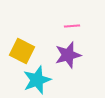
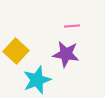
yellow square: moved 6 px left; rotated 15 degrees clockwise
purple star: moved 2 px left, 1 px up; rotated 24 degrees clockwise
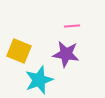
yellow square: moved 3 px right; rotated 20 degrees counterclockwise
cyan star: moved 2 px right
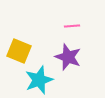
purple star: moved 2 px right, 3 px down; rotated 12 degrees clockwise
